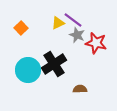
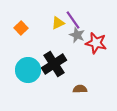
purple line: rotated 18 degrees clockwise
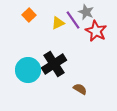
orange square: moved 8 px right, 13 px up
gray star: moved 9 px right, 23 px up
red star: moved 12 px up; rotated 15 degrees clockwise
brown semicircle: rotated 32 degrees clockwise
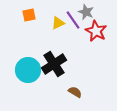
orange square: rotated 32 degrees clockwise
brown semicircle: moved 5 px left, 3 px down
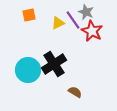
red star: moved 4 px left
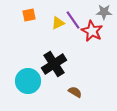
gray star: moved 18 px right; rotated 21 degrees counterclockwise
cyan circle: moved 11 px down
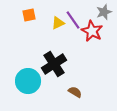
gray star: rotated 21 degrees counterclockwise
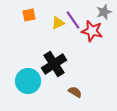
red star: rotated 15 degrees counterclockwise
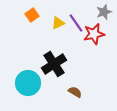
orange square: moved 3 px right; rotated 24 degrees counterclockwise
purple line: moved 3 px right, 3 px down
red star: moved 2 px right, 3 px down; rotated 25 degrees counterclockwise
cyan circle: moved 2 px down
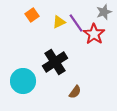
yellow triangle: moved 1 px right, 1 px up
red star: rotated 25 degrees counterclockwise
black cross: moved 1 px right, 2 px up
cyan circle: moved 5 px left, 2 px up
brown semicircle: rotated 96 degrees clockwise
